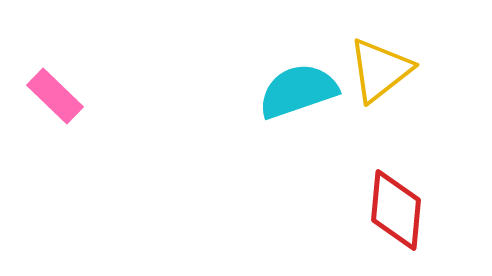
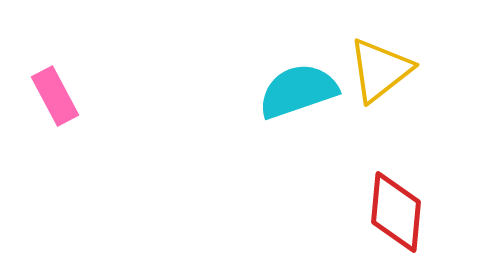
pink rectangle: rotated 18 degrees clockwise
red diamond: moved 2 px down
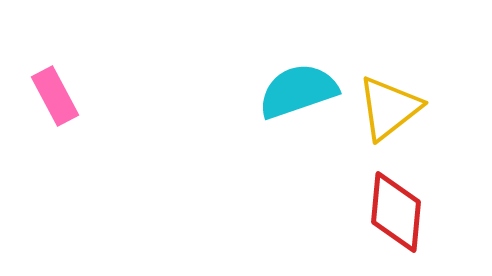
yellow triangle: moved 9 px right, 38 px down
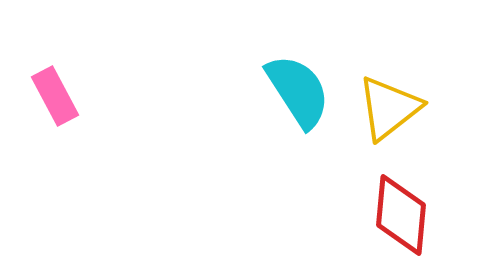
cyan semicircle: rotated 76 degrees clockwise
red diamond: moved 5 px right, 3 px down
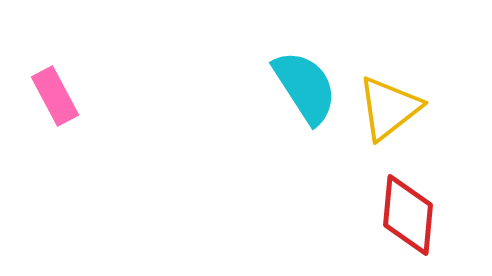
cyan semicircle: moved 7 px right, 4 px up
red diamond: moved 7 px right
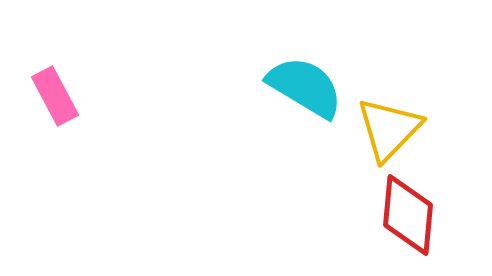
cyan semicircle: rotated 26 degrees counterclockwise
yellow triangle: moved 21 px down; rotated 8 degrees counterclockwise
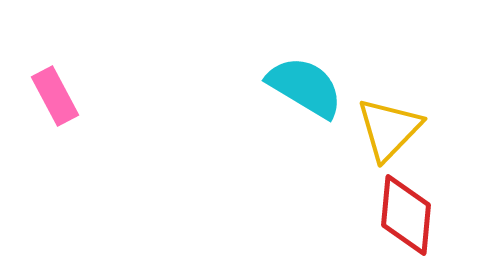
red diamond: moved 2 px left
